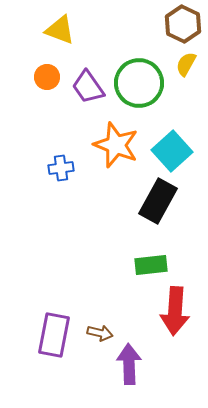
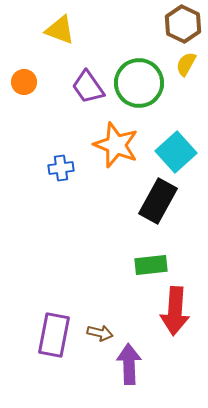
orange circle: moved 23 px left, 5 px down
cyan square: moved 4 px right, 1 px down
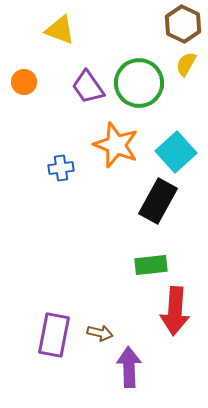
purple arrow: moved 3 px down
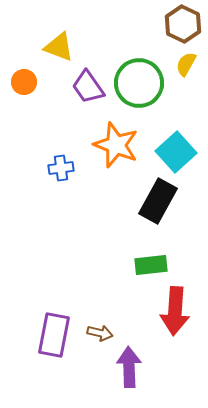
yellow triangle: moved 1 px left, 17 px down
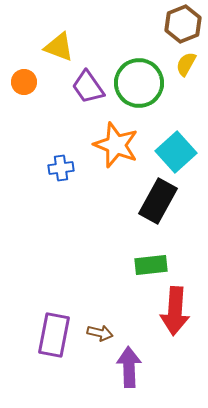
brown hexagon: rotated 12 degrees clockwise
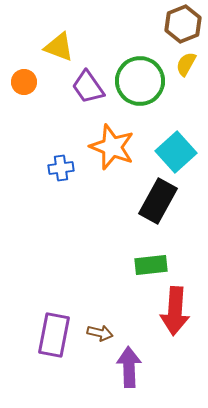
green circle: moved 1 px right, 2 px up
orange star: moved 4 px left, 2 px down
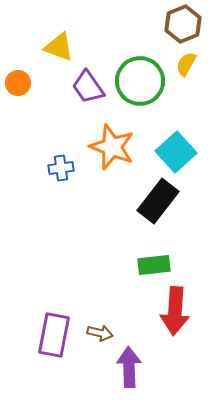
orange circle: moved 6 px left, 1 px down
black rectangle: rotated 9 degrees clockwise
green rectangle: moved 3 px right
